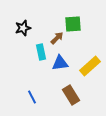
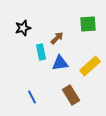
green square: moved 15 px right
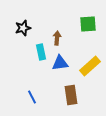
brown arrow: rotated 40 degrees counterclockwise
brown rectangle: rotated 24 degrees clockwise
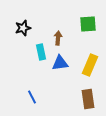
brown arrow: moved 1 px right
yellow rectangle: moved 1 px up; rotated 25 degrees counterclockwise
brown rectangle: moved 17 px right, 4 px down
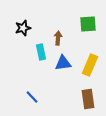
blue triangle: moved 3 px right
blue line: rotated 16 degrees counterclockwise
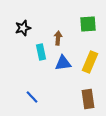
yellow rectangle: moved 3 px up
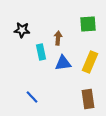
black star: moved 1 px left, 2 px down; rotated 21 degrees clockwise
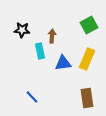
green square: moved 1 px right, 1 px down; rotated 24 degrees counterclockwise
brown arrow: moved 6 px left, 2 px up
cyan rectangle: moved 1 px left, 1 px up
yellow rectangle: moved 3 px left, 3 px up
brown rectangle: moved 1 px left, 1 px up
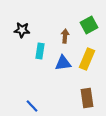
brown arrow: moved 13 px right
cyan rectangle: rotated 21 degrees clockwise
blue line: moved 9 px down
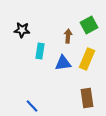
brown arrow: moved 3 px right
